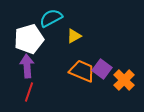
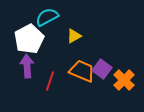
cyan semicircle: moved 4 px left, 1 px up
white pentagon: rotated 12 degrees counterclockwise
red line: moved 21 px right, 11 px up
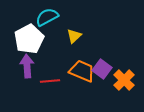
yellow triangle: rotated 14 degrees counterclockwise
red line: rotated 66 degrees clockwise
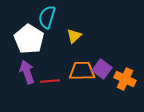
cyan semicircle: rotated 45 degrees counterclockwise
white pentagon: rotated 12 degrees counterclockwise
purple arrow: moved 6 px down; rotated 15 degrees counterclockwise
orange trapezoid: rotated 24 degrees counterclockwise
orange cross: moved 1 px right, 1 px up; rotated 20 degrees counterclockwise
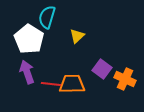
yellow triangle: moved 3 px right
orange trapezoid: moved 10 px left, 13 px down
red line: moved 1 px right, 3 px down; rotated 12 degrees clockwise
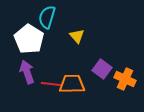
yellow triangle: rotated 28 degrees counterclockwise
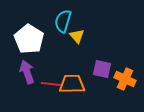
cyan semicircle: moved 16 px right, 4 px down
purple square: rotated 24 degrees counterclockwise
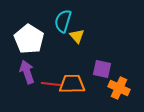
orange cross: moved 6 px left, 9 px down
